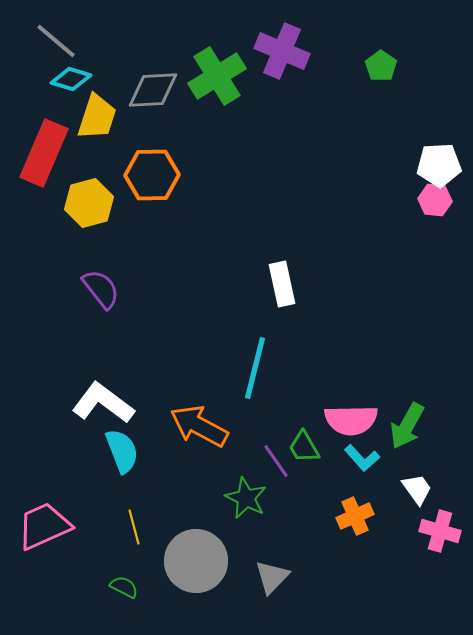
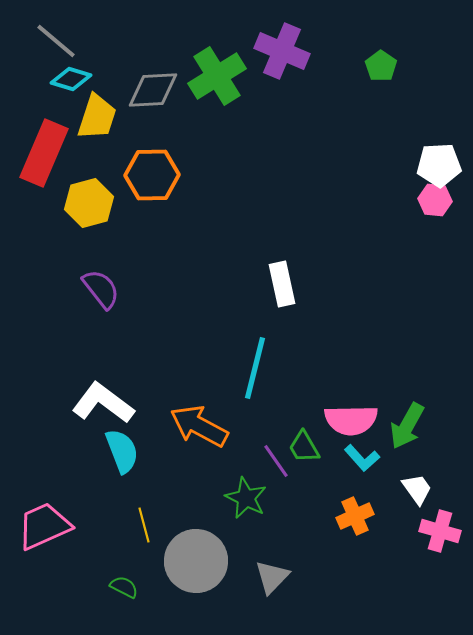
yellow line: moved 10 px right, 2 px up
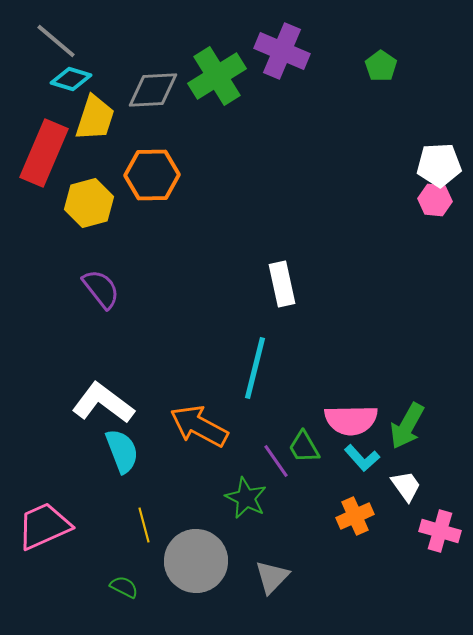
yellow trapezoid: moved 2 px left, 1 px down
white trapezoid: moved 11 px left, 3 px up
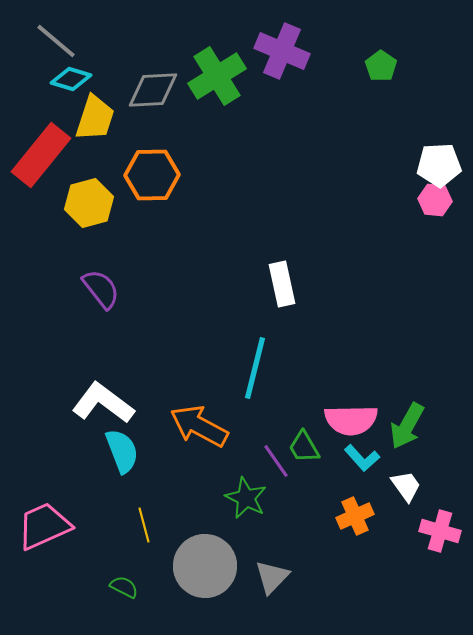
red rectangle: moved 3 px left, 2 px down; rotated 16 degrees clockwise
gray circle: moved 9 px right, 5 px down
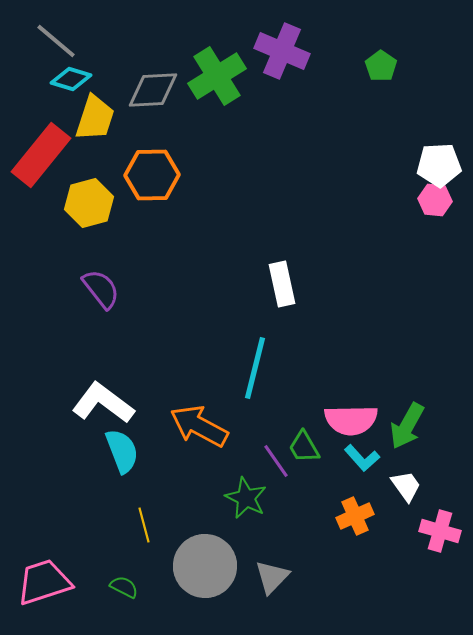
pink trapezoid: moved 56 px down; rotated 6 degrees clockwise
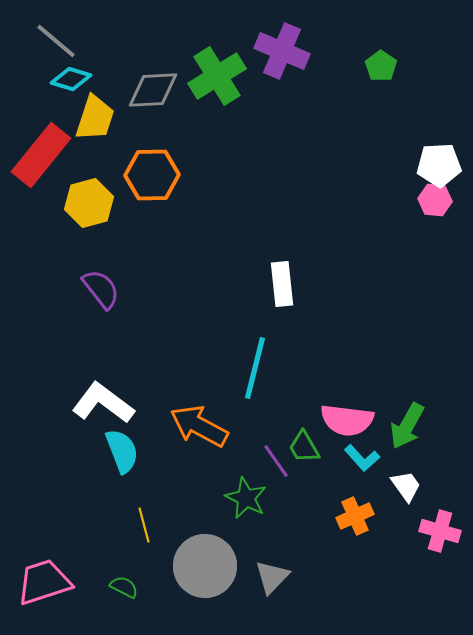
white rectangle: rotated 6 degrees clockwise
pink semicircle: moved 4 px left; rotated 8 degrees clockwise
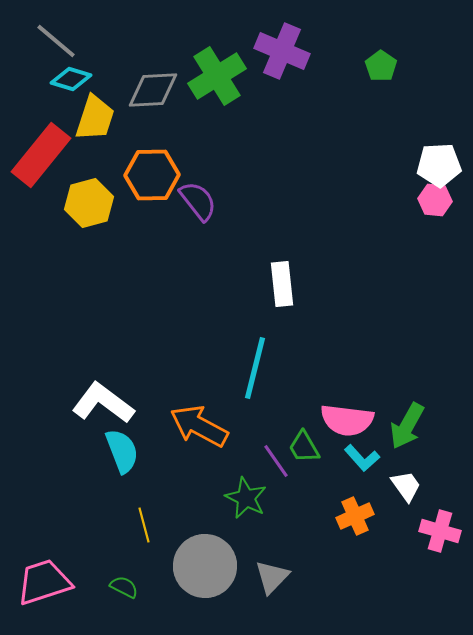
purple semicircle: moved 97 px right, 88 px up
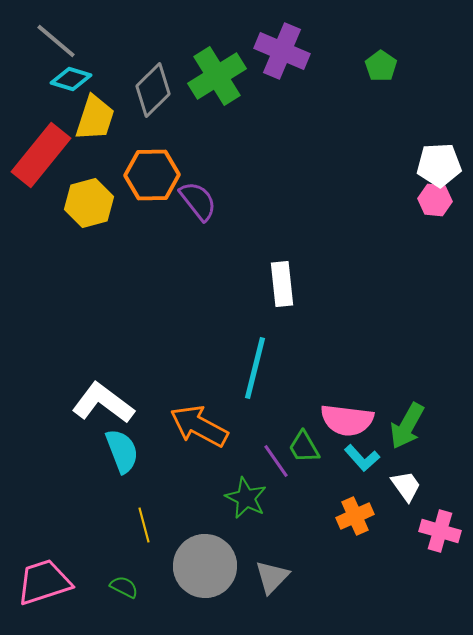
gray diamond: rotated 42 degrees counterclockwise
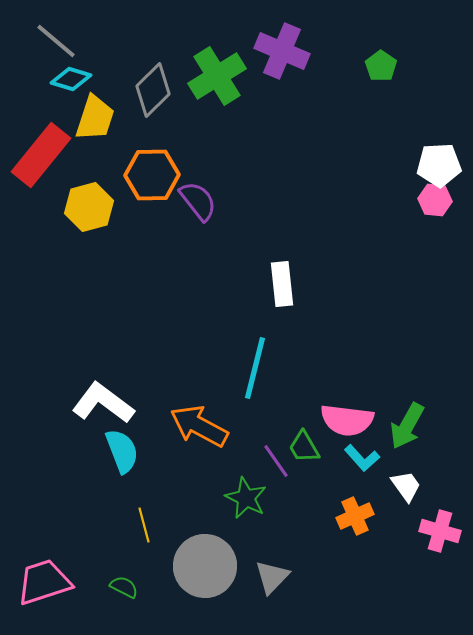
yellow hexagon: moved 4 px down
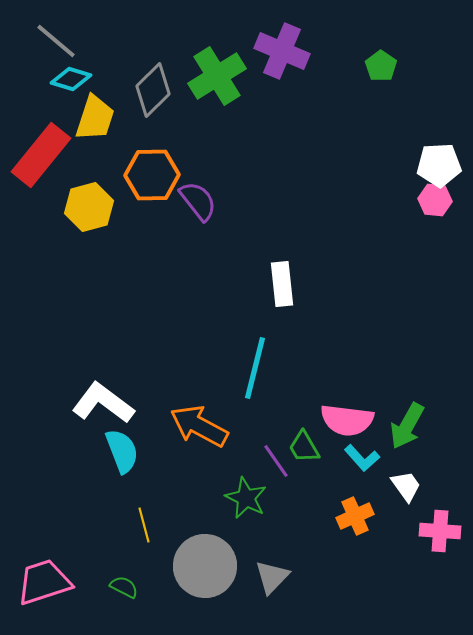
pink cross: rotated 12 degrees counterclockwise
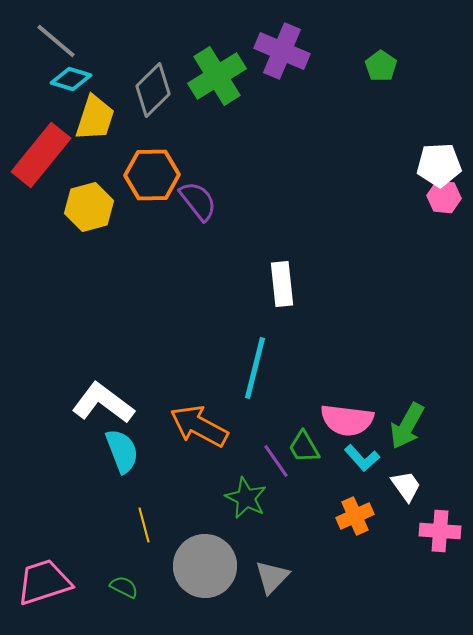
pink hexagon: moved 9 px right, 3 px up
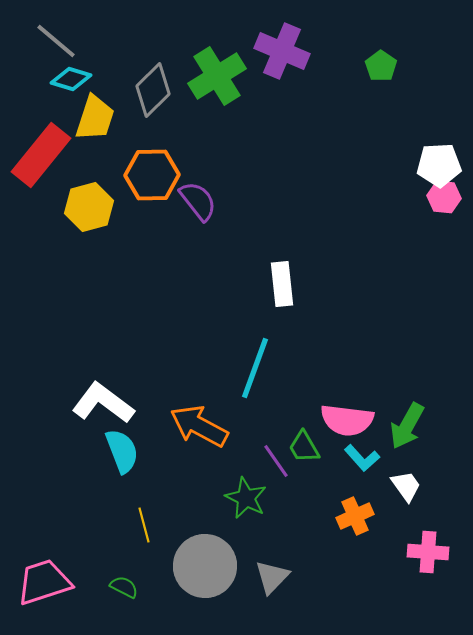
cyan line: rotated 6 degrees clockwise
pink cross: moved 12 px left, 21 px down
